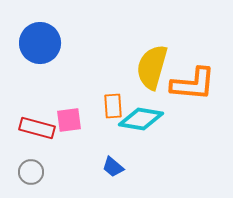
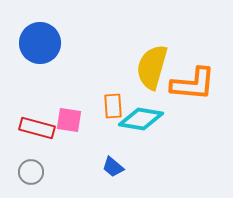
pink square: rotated 16 degrees clockwise
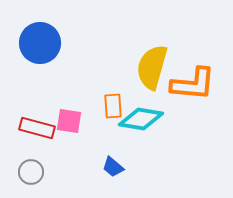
pink square: moved 1 px down
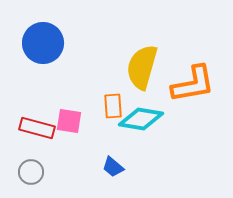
blue circle: moved 3 px right
yellow semicircle: moved 10 px left
orange L-shape: rotated 15 degrees counterclockwise
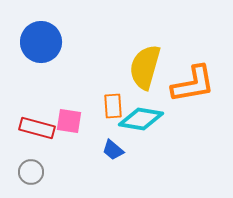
blue circle: moved 2 px left, 1 px up
yellow semicircle: moved 3 px right
blue trapezoid: moved 17 px up
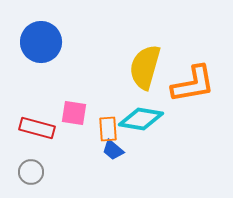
orange rectangle: moved 5 px left, 23 px down
pink square: moved 5 px right, 8 px up
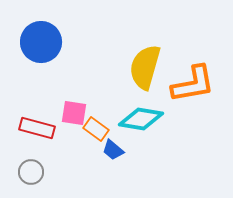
orange rectangle: moved 12 px left; rotated 50 degrees counterclockwise
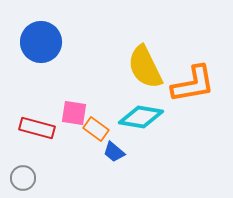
yellow semicircle: rotated 42 degrees counterclockwise
cyan diamond: moved 2 px up
blue trapezoid: moved 1 px right, 2 px down
gray circle: moved 8 px left, 6 px down
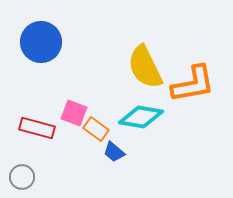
pink square: rotated 12 degrees clockwise
gray circle: moved 1 px left, 1 px up
